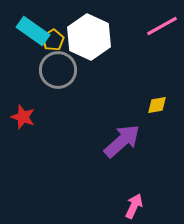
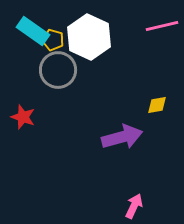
pink line: rotated 16 degrees clockwise
yellow pentagon: rotated 25 degrees counterclockwise
purple arrow: moved 4 px up; rotated 27 degrees clockwise
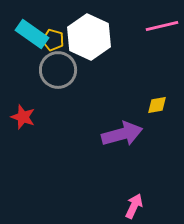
cyan rectangle: moved 1 px left, 3 px down
purple arrow: moved 3 px up
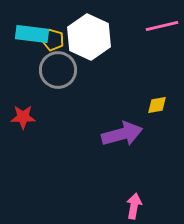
cyan rectangle: rotated 28 degrees counterclockwise
red star: rotated 20 degrees counterclockwise
pink arrow: rotated 15 degrees counterclockwise
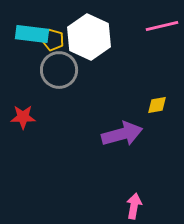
gray circle: moved 1 px right
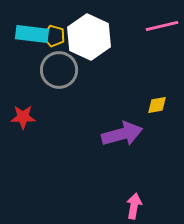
yellow pentagon: moved 1 px right, 4 px up
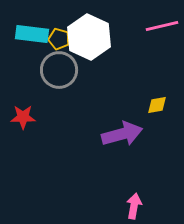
yellow pentagon: moved 5 px right, 3 px down
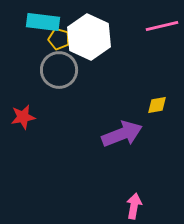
cyan rectangle: moved 11 px right, 12 px up
red star: rotated 10 degrees counterclockwise
purple arrow: rotated 6 degrees counterclockwise
